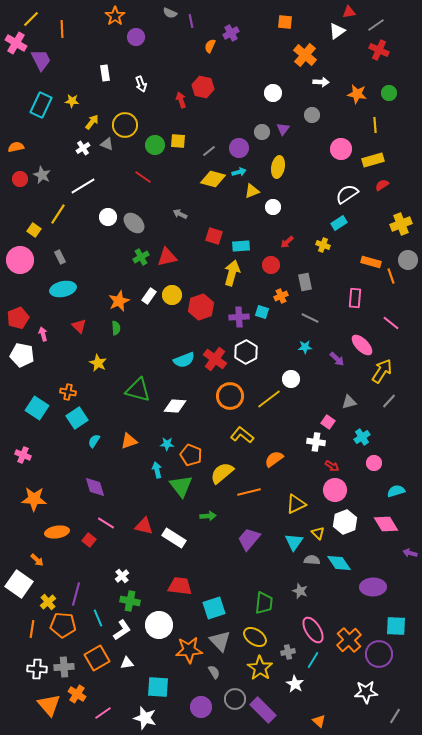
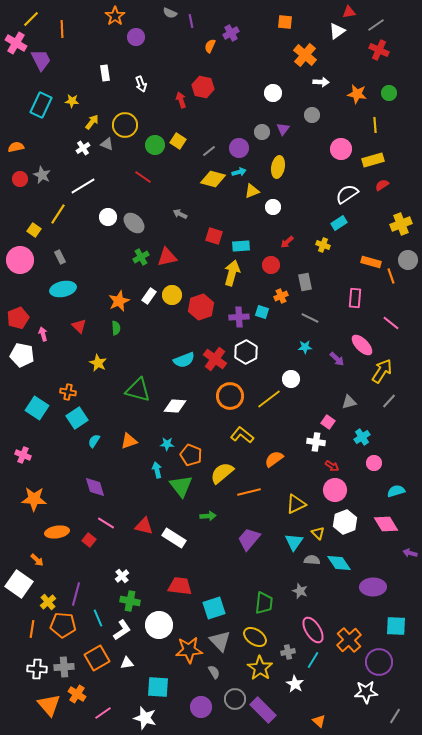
yellow square at (178, 141): rotated 28 degrees clockwise
purple circle at (379, 654): moved 8 px down
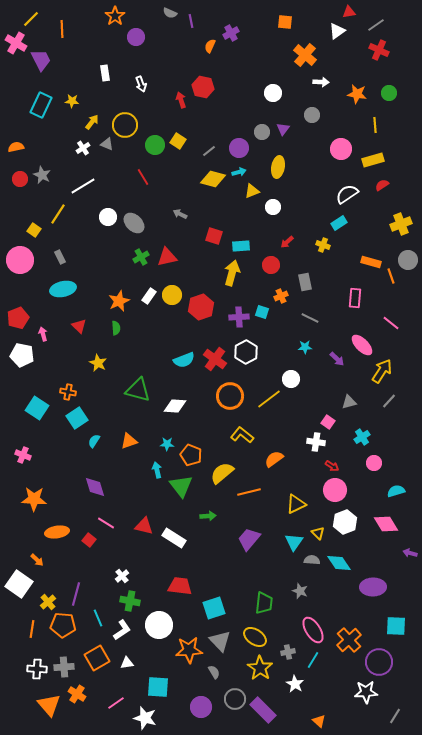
red line at (143, 177): rotated 24 degrees clockwise
pink line at (103, 713): moved 13 px right, 10 px up
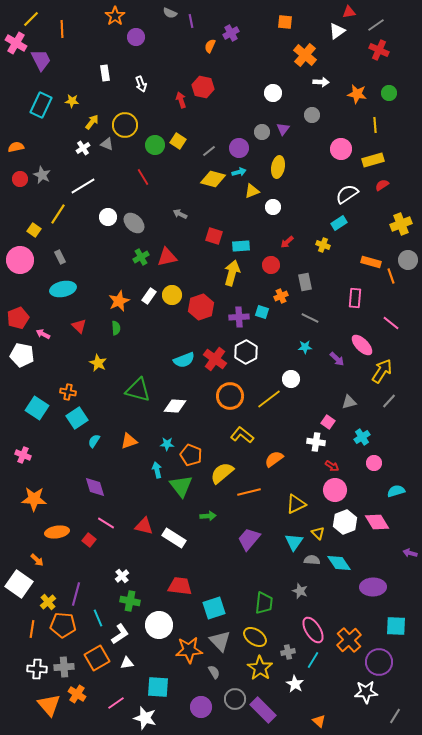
pink arrow at (43, 334): rotated 48 degrees counterclockwise
pink diamond at (386, 524): moved 9 px left, 2 px up
white L-shape at (122, 630): moved 2 px left, 4 px down
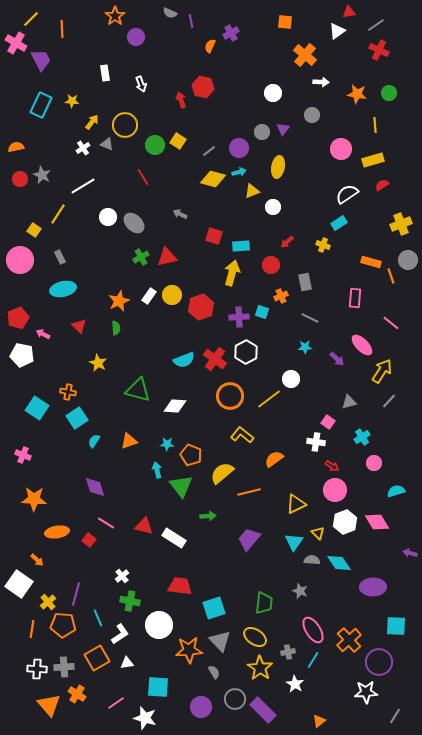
orange triangle at (319, 721): rotated 40 degrees clockwise
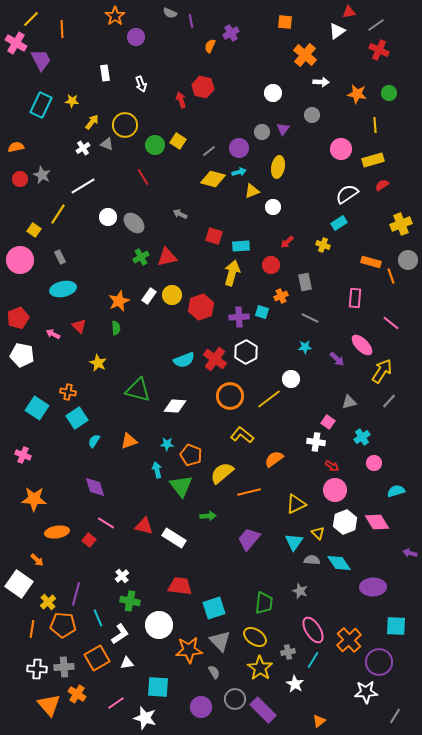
pink arrow at (43, 334): moved 10 px right
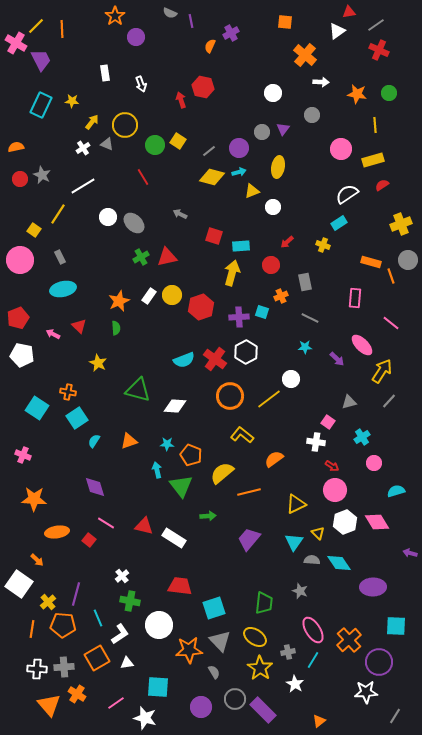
yellow line at (31, 19): moved 5 px right, 7 px down
yellow diamond at (213, 179): moved 1 px left, 2 px up
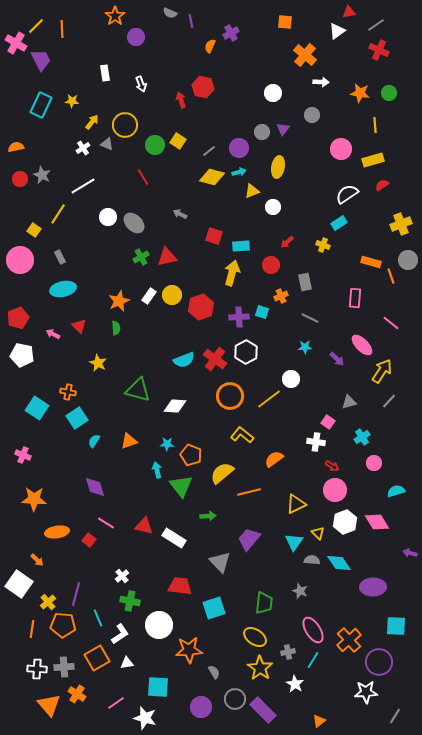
orange star at (357, 94): moved 3 px right, 1 px up
gray triangle at (220, 641): moved 79 px up
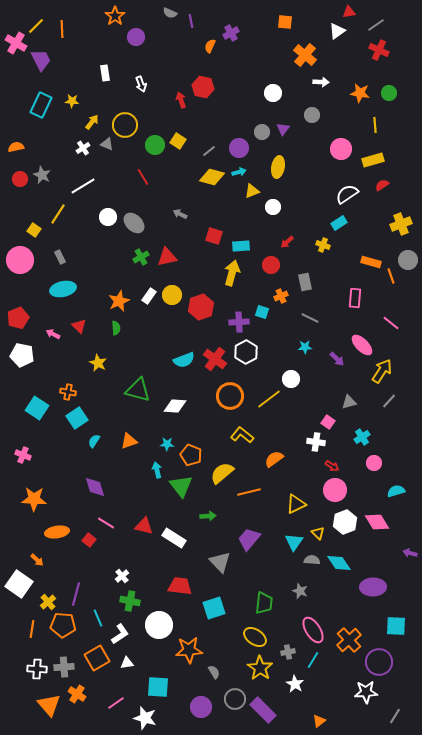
purple cross at (239, 317): moved 5 px down
